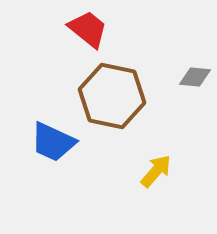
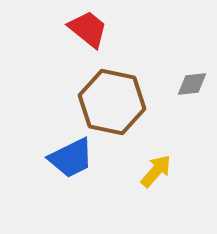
gray diamond: moved 3 px left, 7 px down; rotated 12 degrees counterclockwise
brown hexagon: moved 6 px down
blue trapezoid: moved 18 px right, 16 px down; rotated 51 degrees counterclockwise
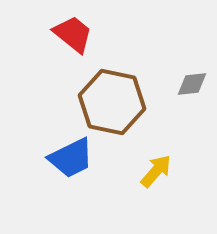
red trapezoid: moved 15 px left, 5 px down
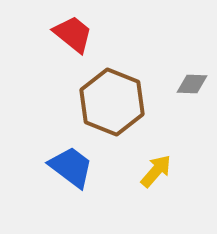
gray diamond: rotated 8 degrees clockwise
brown hexagon: rotated 10 degrees clockwise
blue trapezoid: moved 9 px down; rotated 117 degrees counterclockwise
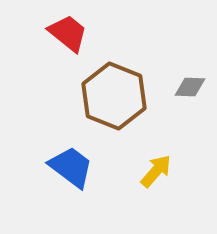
red trapezoid: moved 5 px left, 1 px up
gray diamond: moved 2 px left, 3 px down
brown hexagon: moved 2 px right, 6 px up
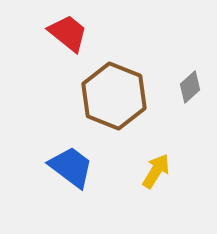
gray diamond: rotated 44 degrees counterclockwise
yellow arrow: rotated 9 degrees counterclockwise
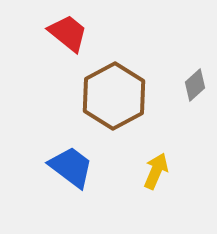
gray diamond: moved 5 px right, 2 px up
brown hexagon: rotated 10 degrees clockwise
yellow arrow: rotated 9 degrees counterclockwise
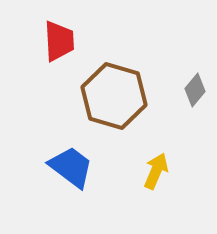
red trapezoid: moved 9 px left, 8 px down; rotated 48 degrees clockwise
gray diamond: moved 5 px down; rotated 8 degrees counterclockwise
brown hexagon: rotated 16 degrees counterclockwise
